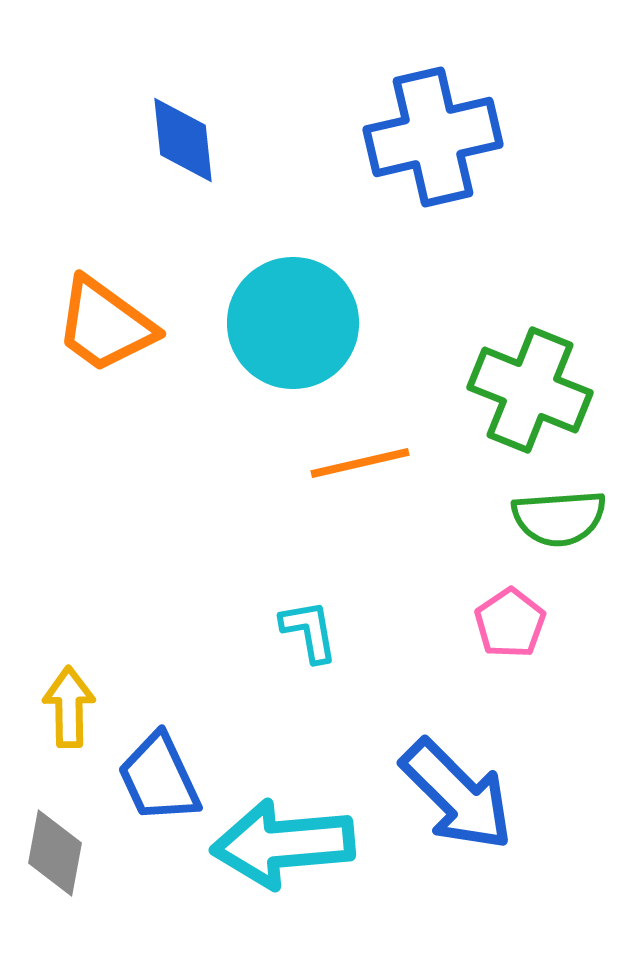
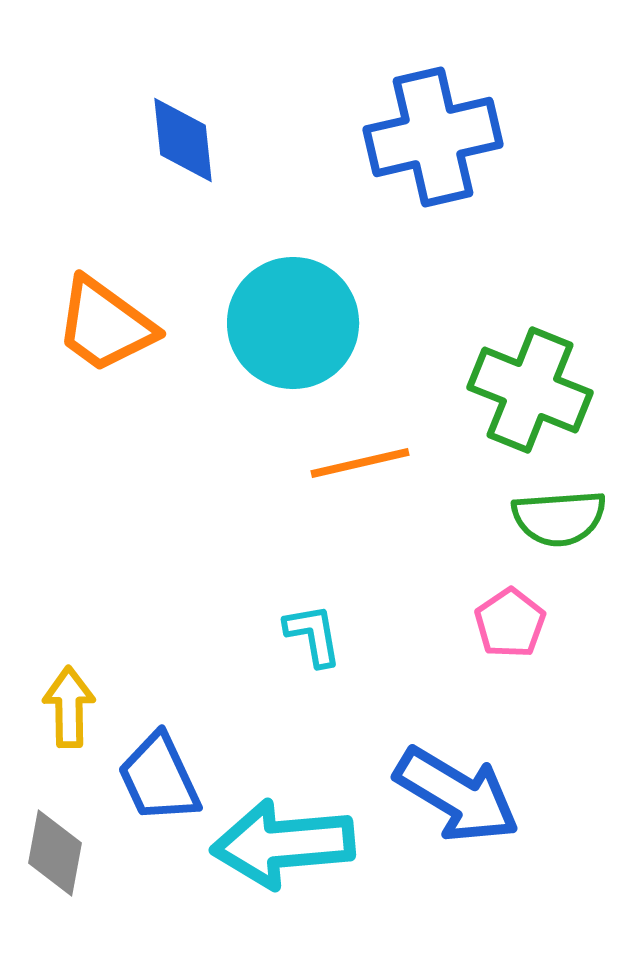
cyan L-shape: moved 4 px right, 4 px down
blue arrow: rotated 14 degrees counterclockwise
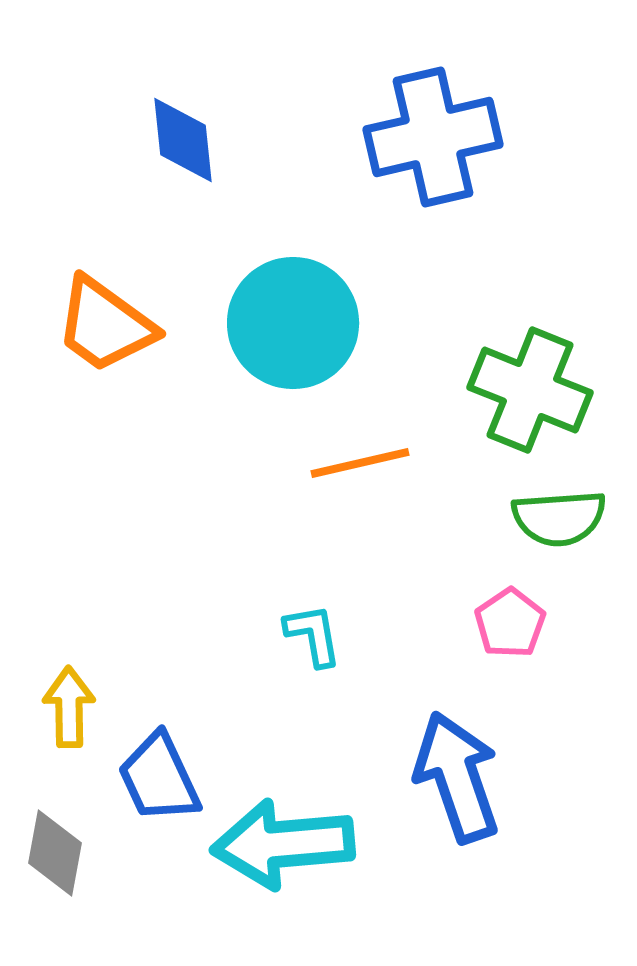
blue arrow: moved 18 px up; rotated 140 degrees counterclockwise
